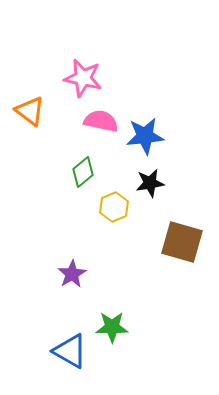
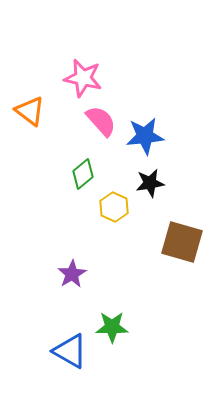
pink semicircle: rotated 36 degrees clockwise
green diamond: moved 2 px down
yellow hexagon: rotated 12 degrees counterclockwise
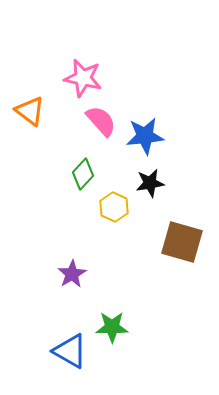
green diamond: rotated 8 degrees counterclockwise
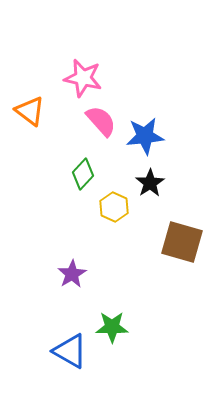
black star: rotated 24 degrees counterclockwise
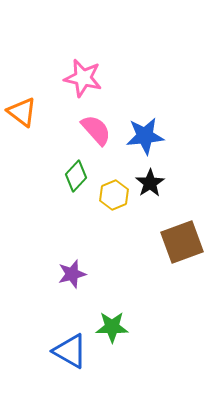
orange triangle: moved 8 px left, 1 px down
pink semicircle: moved 5 px left, 9 px down
green diamond: moved 7 px left, 2 px down
yellow hexagon: moved 12 px up; rotated 12 degrees clockwise
brown square: rotated 36 degrees counterclockwise
purple star: rotated 16 degrees clockwise
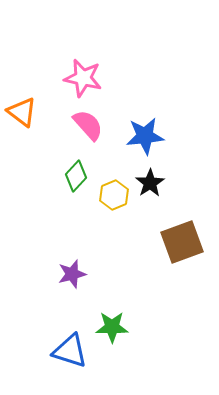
pink semicircle: moved 8 px left, 5 px up
blue triangle: rotated 12 degrees counterclockwise
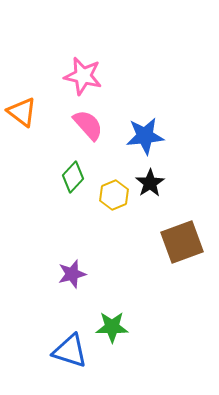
pink star: moved 2 px up
green diamond: moved 3 px left, 1 px down
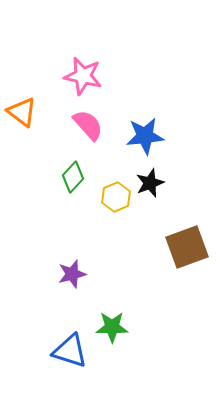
black star: rotated 12 degrees clockwise
yellow hexagon: moved 2 px right, 2 px down
brown square: moved 5 px right, 5 px down
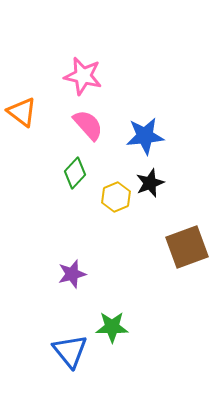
green diamond: moved 2 px right, 4 px up
blue triangle: rotated 33 degrees clockwise
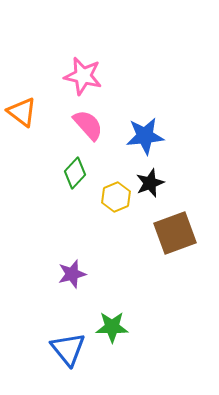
brown square: moved 12 px left, 14 px up
blue triangle: moved 2 px left, 2 px up
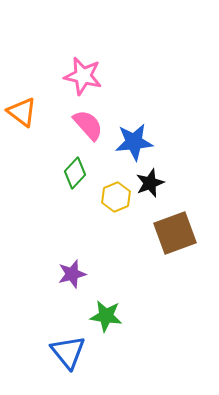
blue star: moved 11 px left, 6 px down
green star: moved 6 px left, 11 px up; rotated 8 degrees clockwise
blue triangle: moved 3 px down
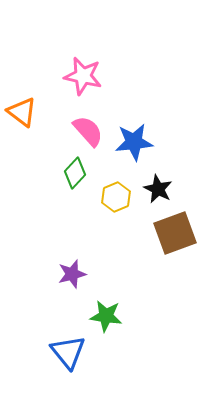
pink semicircle: moved 6 px down
black star: moved 8 px right, 6 px down; rotated 24 degrees counterclockwise
